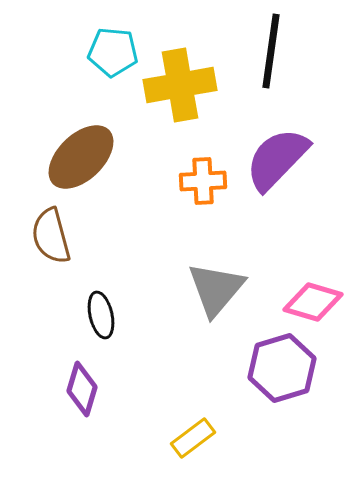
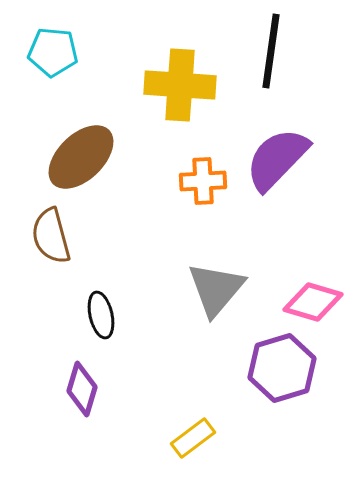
cyan pentagon: moved 60 px left
yellow cross: rotated 14 degrees clockwise
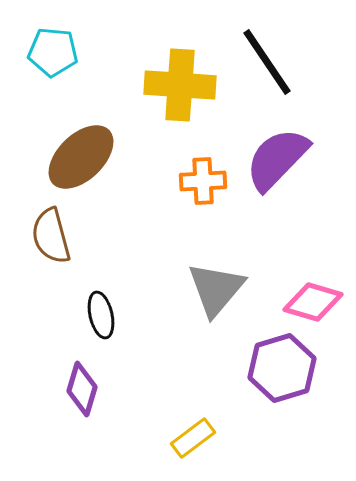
black line: moved 4 px left, 11 px down; rotated 42 degrees counterclockwise
